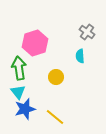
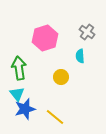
pink hexagon: moved 10 px right, 5 px up
yellow circle: moved 5 px right
cyan triangle: moved 1 px left, 2 px down
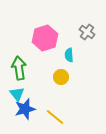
cyan semicircle: moved 11 px left, 1 px up
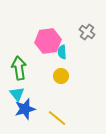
pink hexagon: moved 3 px right, 3 px down; rotated 10 degrees clockwise
cyan semicircle: moved 7 px left, 3 px up
yellow circle: moved 1 px up
yellow line: moved 2 px right, 1 px down
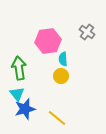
cyan semicircle: moved 1 px right, 7 px down
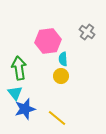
cyan triangle: moved 2 px left, 1 px up
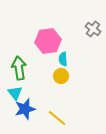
gray cross: moved 6 px right, 3 px up
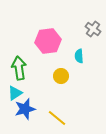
cyan semicircle: moved 16 px right, 3 px up
cyan triangle: rotated 35 degrees clockwise
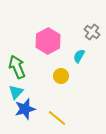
gray cross: moved 1 px left, 3 px down
pink hexagon: rotated 20 degrees counterclockwise
cyan semicircle: rotated 32 degrees clockwise
green arrow: moved 2 px left, 1 px up; rotated 15 degrees counterclockwise
cyan triangle: moved 1 px right, 1 px up; rotated 14 degrees counterclockwise
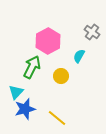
green arrow: moved 15 px right; rotated 50 degrees clockwise
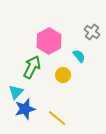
pink hexagon: moved 1 px right
cyan semicircle: rotated 112 degrees clockwise
yellow circle: moved 2 px right, 1 px up
